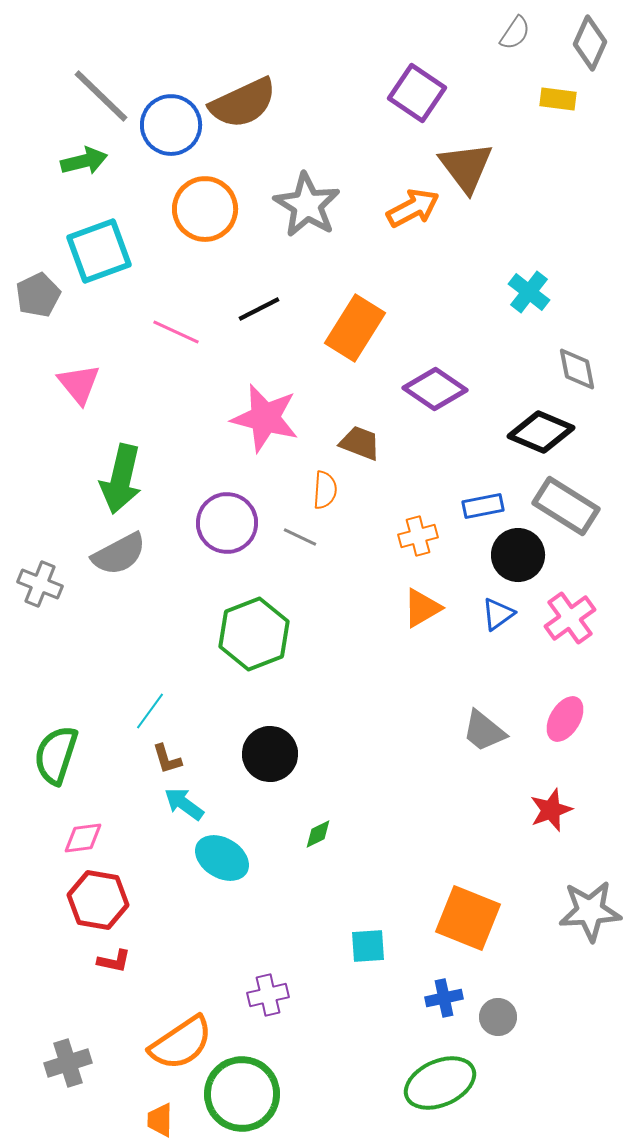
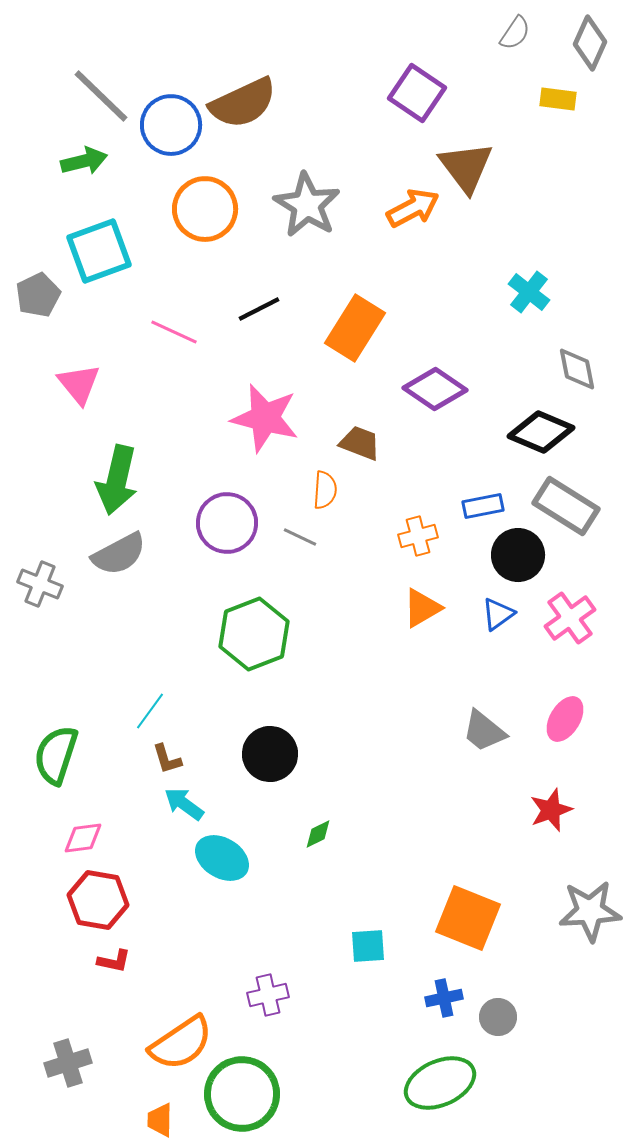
pink line at (176, 332): moved 2 px left
green arrow at (121, 479): moved 4 px left, 1 px down
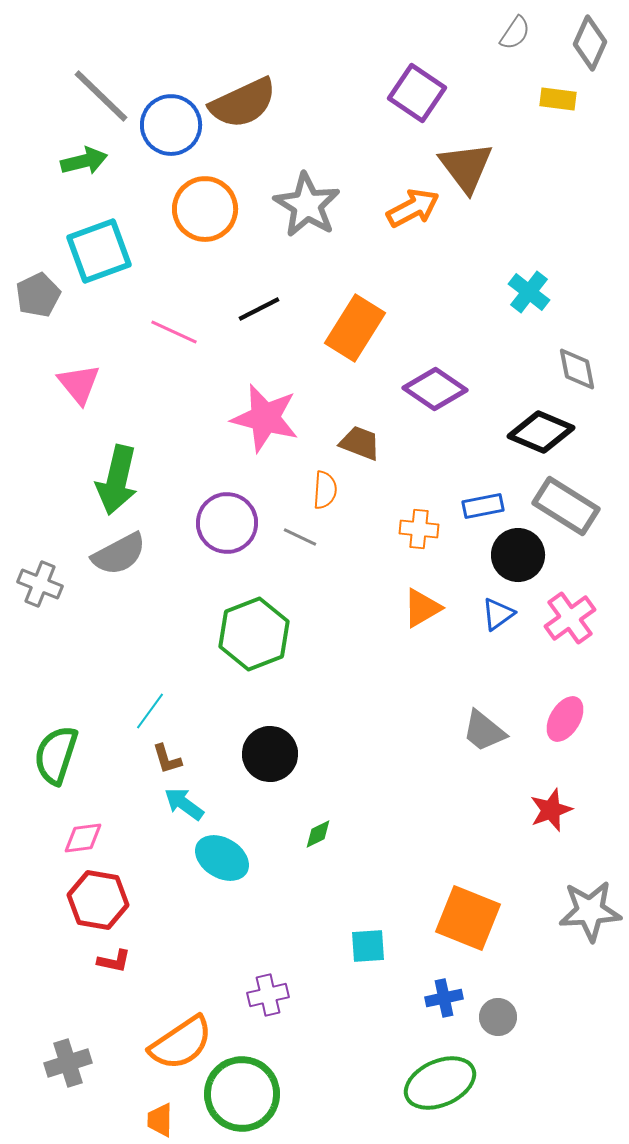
orange cross at (418, 536): moved 1 px right, 7 px up; rotated 21 degrees clockwise
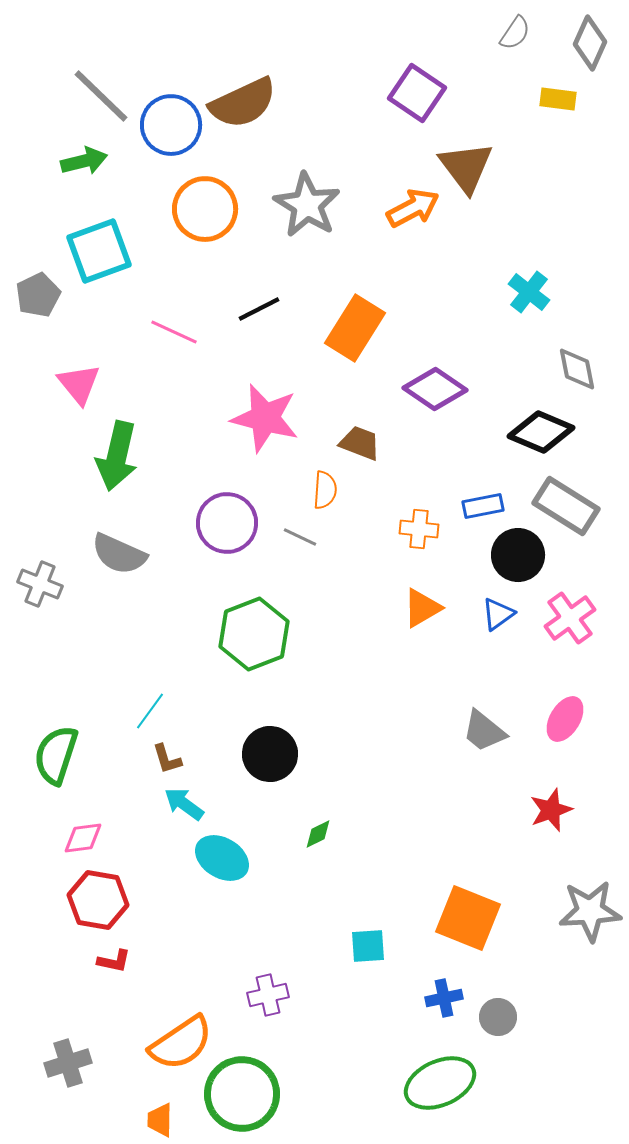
green arrow at (117, 480): moved 24 px up
gray semicircle at (119, 554): rotated 52 degrees clockwise
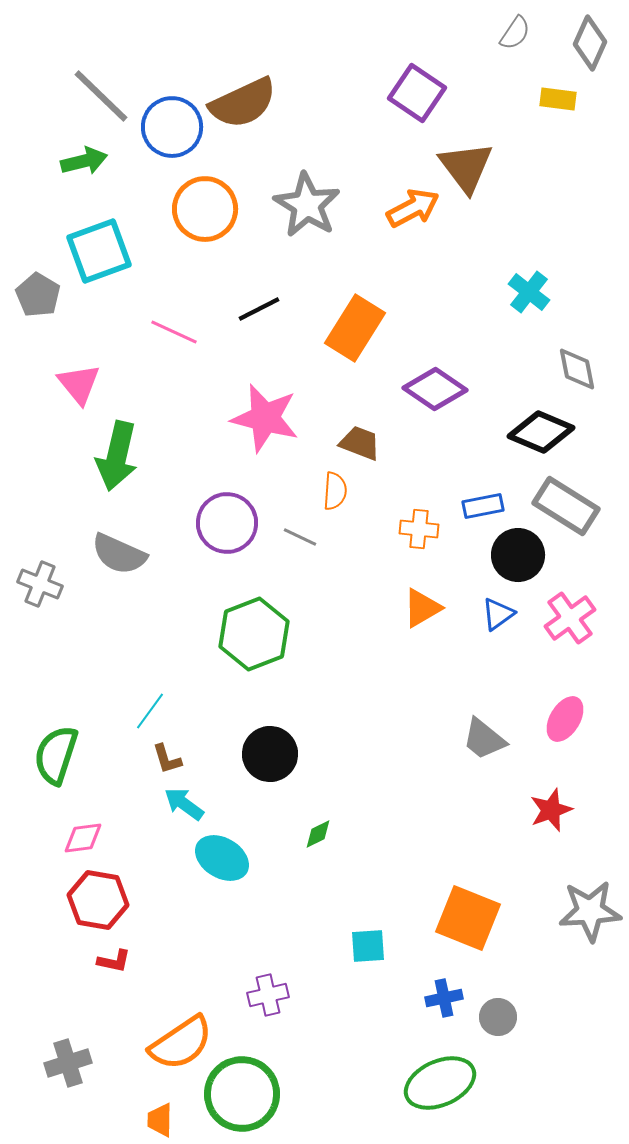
blue circle at (171, 125): moved 1 px right, 2 px down
gray pentagon at (38, 295): rotated 15 degrees counterclockwise
orange semicircle at (325, 490): moved 10 px right, 1 px down
gray trapezoid at (484, 731): moved 8 px down
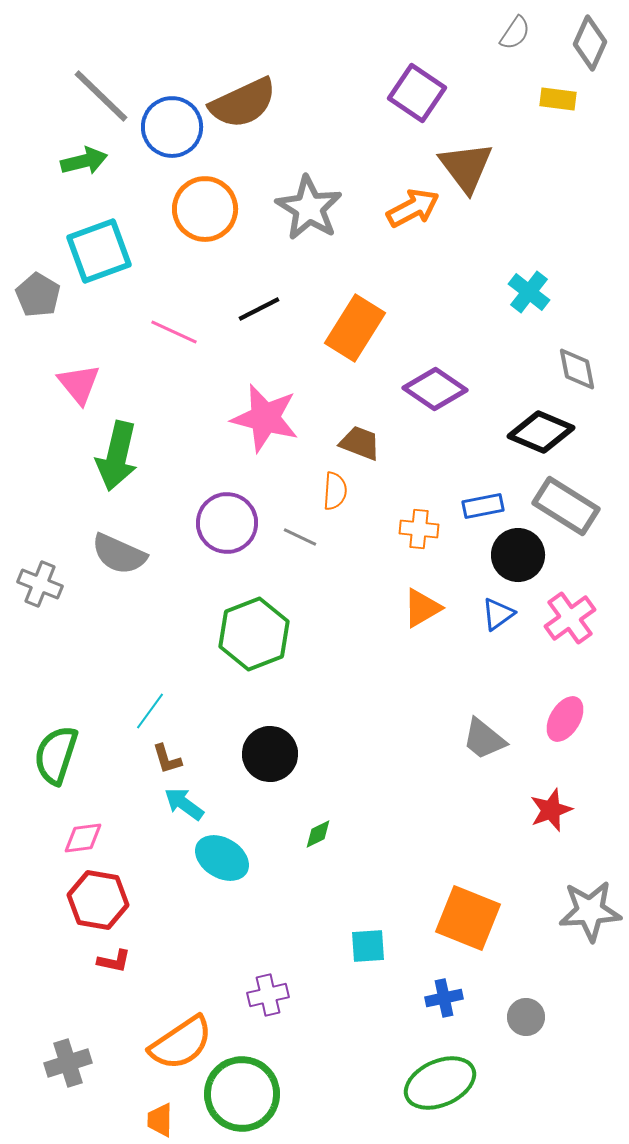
gray star at (307, 205): moved 2 px right, 3 px down
gray circle at (498, 1017): moved 28 px right
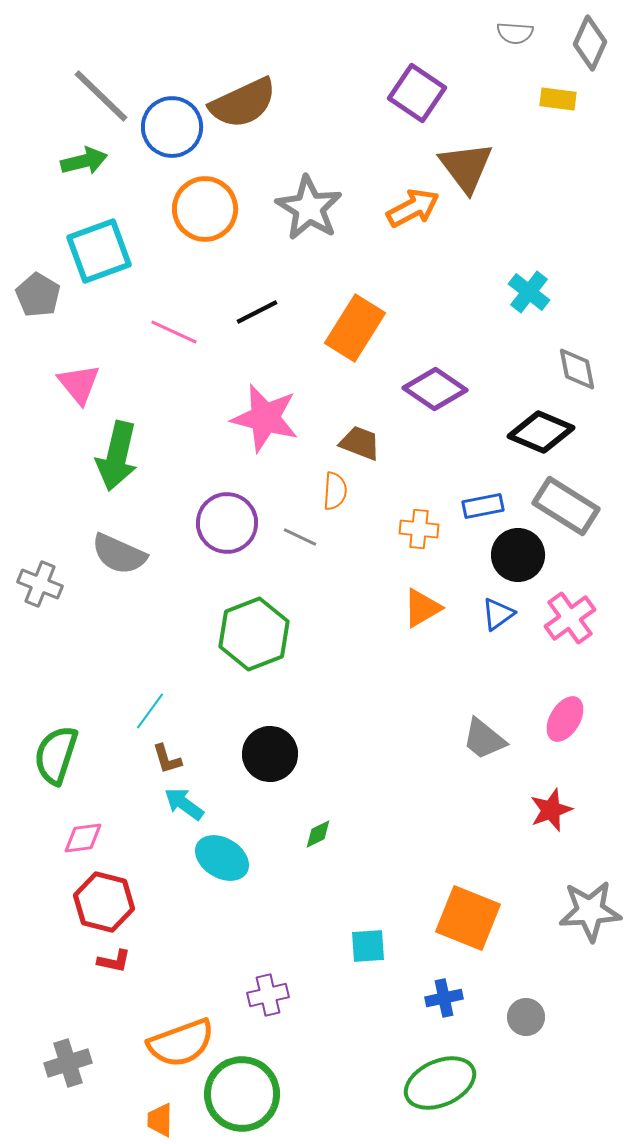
gray semicircle at (515, 33): rotated 60 degrees clockwise
black line at (259, 309): moved 2 px left, 3 px down
red hexagon at (98, 900): moved 6 px right, 2 px down; rotated 4 degrees clockwise
orange semicircle at (181, 1043): rotated 14 degrees clockwise
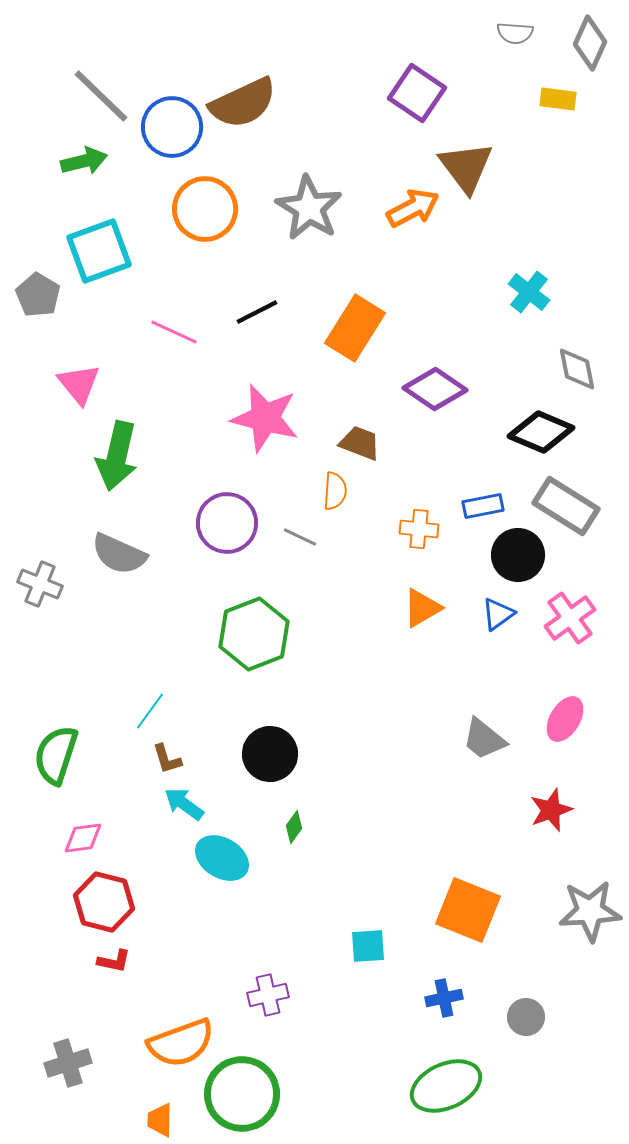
green diamond at (318, 834): moved 24 px left, 7 px up; rotated 28 degrees counterclockwise
orange square at (468, 918): moved 8 px up
green ellipse at (440, 1083): moved 6 px right, 3 px down
